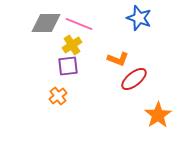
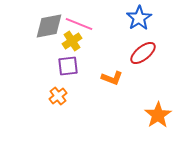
blue star: rotated 20 degrees clockwise
gray diamond: moved 3 px right, 3 px down; rotated 12 degrees counterclockwise
yellow cross: moved 4 px up
orange L-shape: moved 6 px left, 19 px down
red ellipse: moved 9 px right, 26 px up
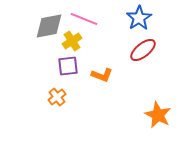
pink line: moved 5 px right, 5 px up
red ellipse: moved 3 px up
orange L-shape: moved 10 px left, 3 px up
orange cross: moved 1 px left, 1 px down
orange star: rotated 12 degrees counterclockwise
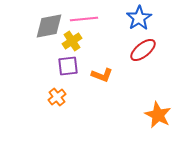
pink line: rotated 28 degrees counterclockwise
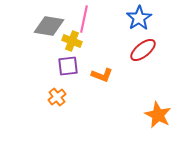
pink line: rotated 72 degrees counterclockwise
gray diamond: rotated 20 degrees clockwise
yellow cross: rotated 36 degrees counterclockwise
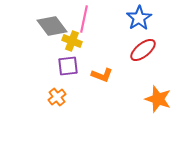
gray diamond: moved 3 px right; rotated 44 degrees clockwise
orange star: moved 16 px up; rotated 8 degrees counterclockwise
